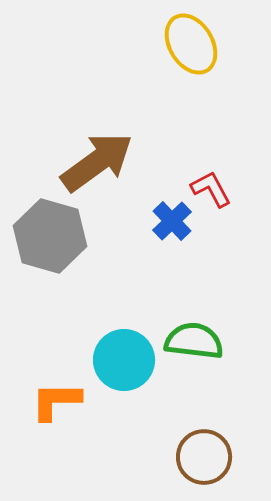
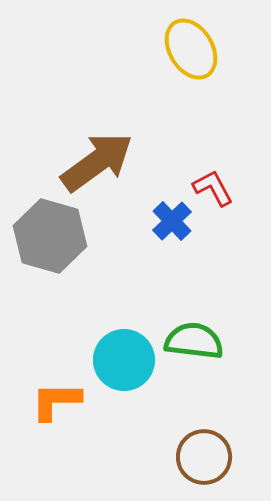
yellow ellipse: moved 5 px down
red L-shape: moved 2 px right, 1 px up
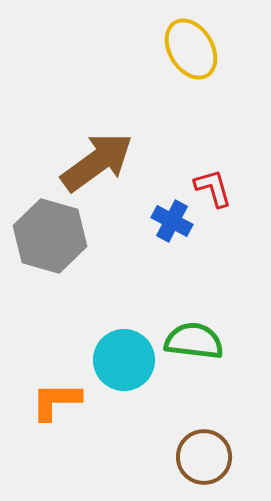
red L-shape: rotated 12 degrees clockwise
blue cross: rotated 18 degrees counterclockwise
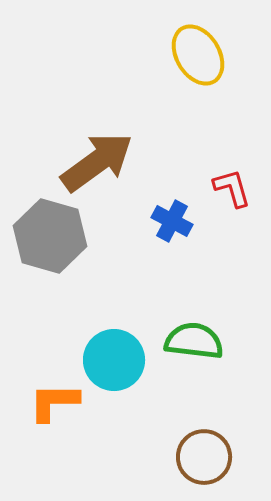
yellow ellipse: moved 7 px right, 6 px down
red L-shape: moved 19 px right
cyan circle: moved 10 px left
orange L-shape: moved 2 px left, 1 px down
